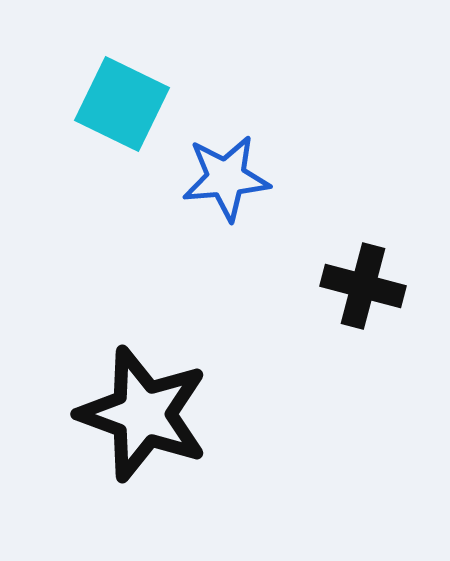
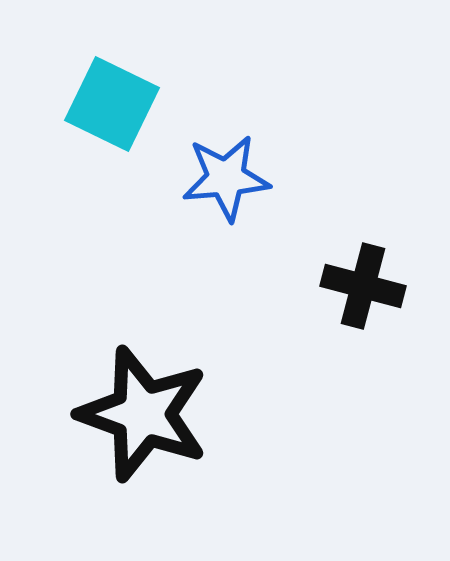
cyan square: moved 10 px left
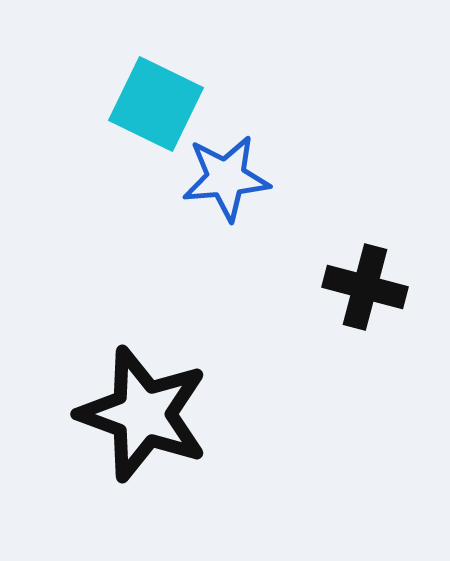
cyan square: moved 44 px right
black cross: moved 2 px right, 1 px down
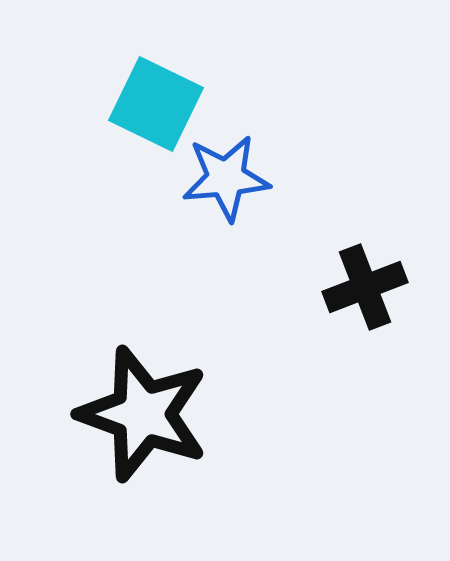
black cross: rotated 36 degrees counterclockwise
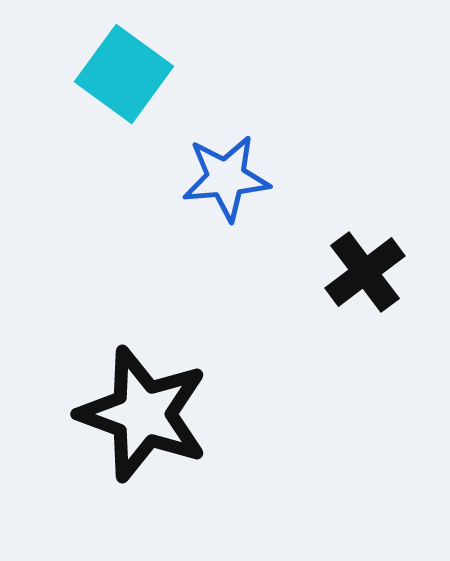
cyan square: moved 32 px left, 30 px up; rotated 10 degrees clockwise
black cross: moved 15 px up; rotated 16 degrees counterclockwise
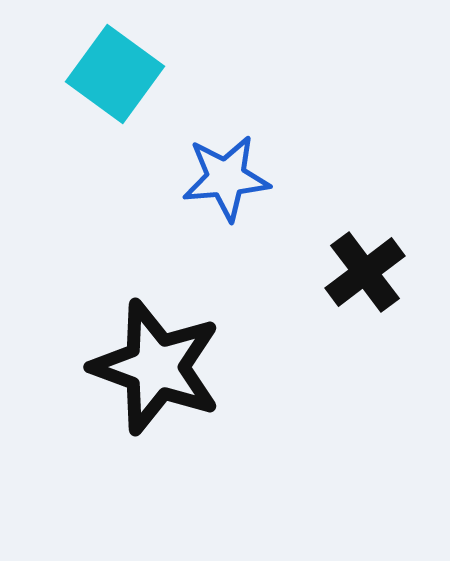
cyan square: moved 9 px left
black star: moved 13 px right, 47 px up
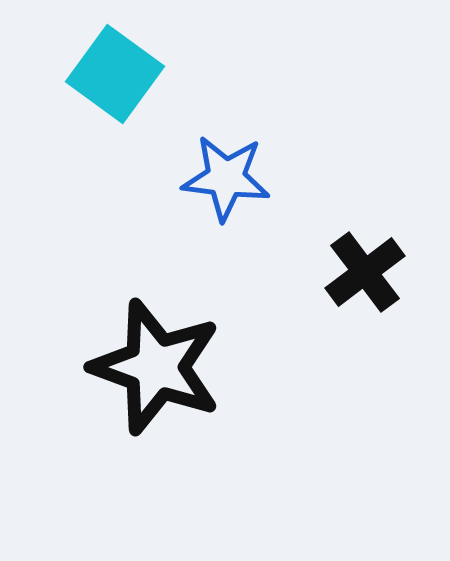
blue star: rotated 12 degrees clockwise
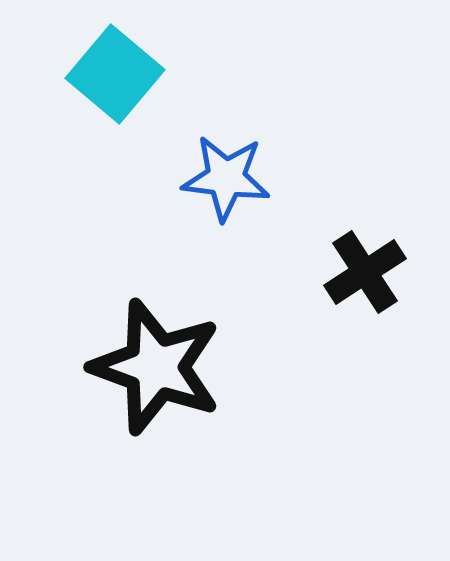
cyan square: rotated 4 degrees clockwise
black cross: rotated 4 degrees clockwise
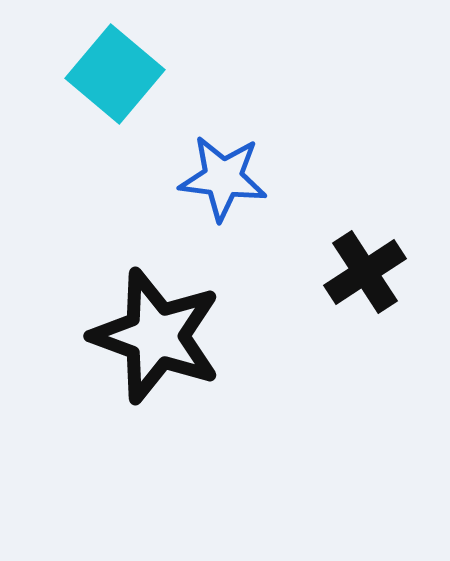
blue star: moved 3 px left
black star: moved 31 px up
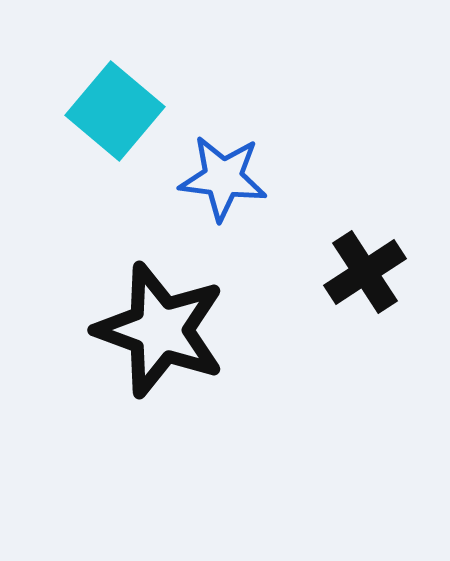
cyan square: moved 37 px down
black star: moved 4 px right, 6 px up
